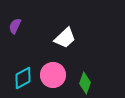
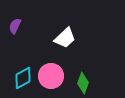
pink circle: moved 2 px left, 1 px down
green diamond: moved 2 px left
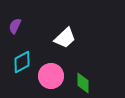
cyan diamond: moved 1 px left, 16 px up
green diamond: rotated 20 degrees counterclockwise
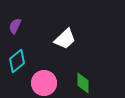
white trapezoid: moved 1 px down
cyan diamond: moved 5 px left, 1 px up; rotated 10 degrees counterclockwise
pink circle: moved 7 px left, 7 px down
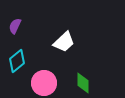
white trapezoid: moved 1 px left, 3 px down
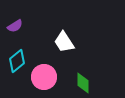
purple semicircle: rotated 147 degrees counterclockwise
white trapezoid: rotated 100 degrees clockwise
pink circle: moved 6 px up
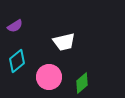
white trapezoid: rotated 70 degrees counterclockwise
pink circle: moved 5 px right
green diamond: moved 1 px left; rotated 50 degrees clockwise
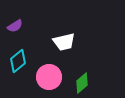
cyan diamond: moved 1 px right
